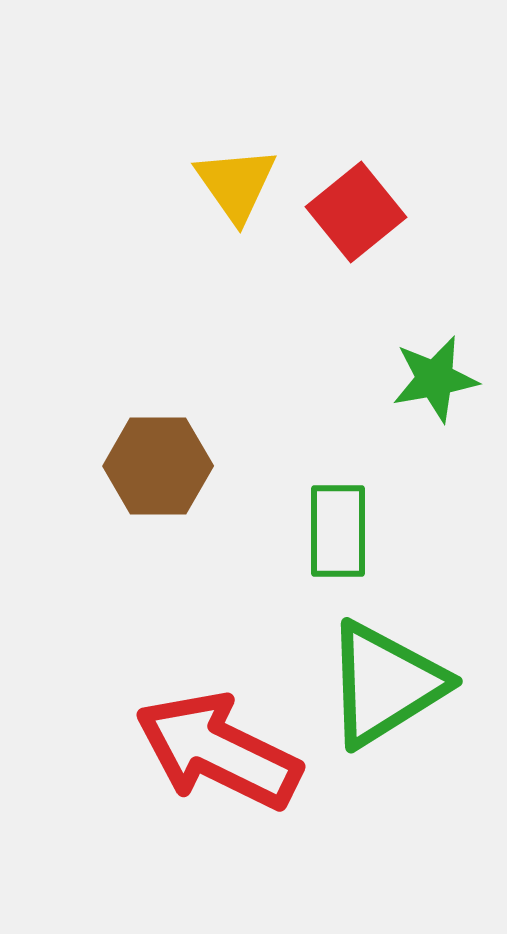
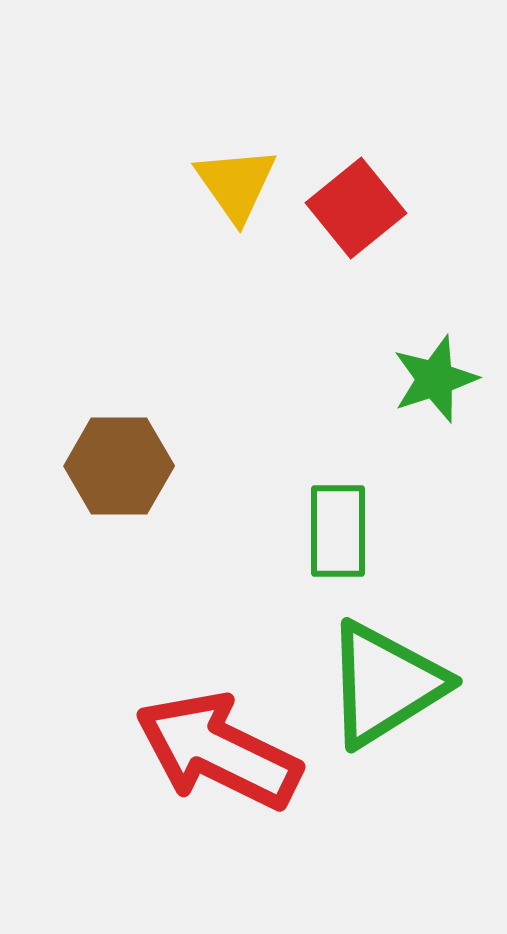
red square: moved 4 px up
green star: rotated 8 degrees counterclockwise
brown hexagon: moved 39 px left
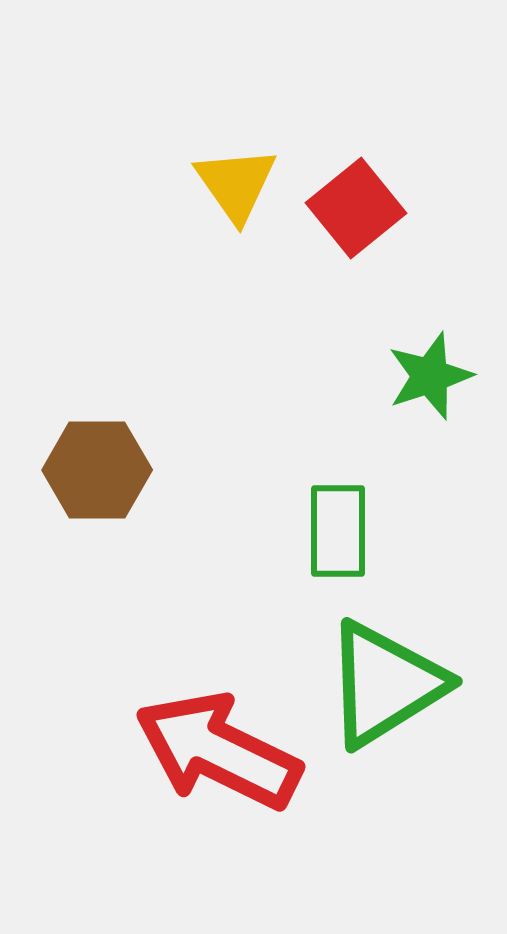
green star: moved 5 px left, 3 px up
brown hexagon: moved 22 px left, 4 px down
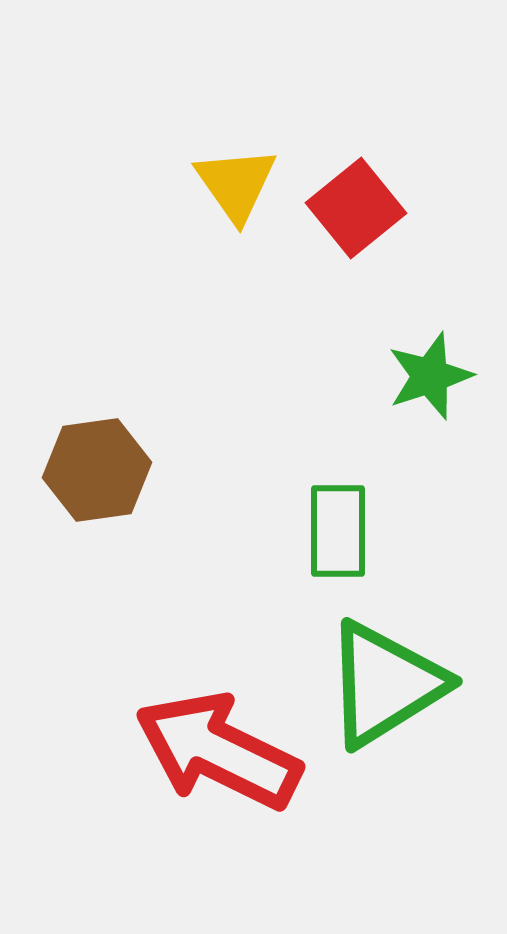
brown hexagon: rotated 8 degrees counterclockwise
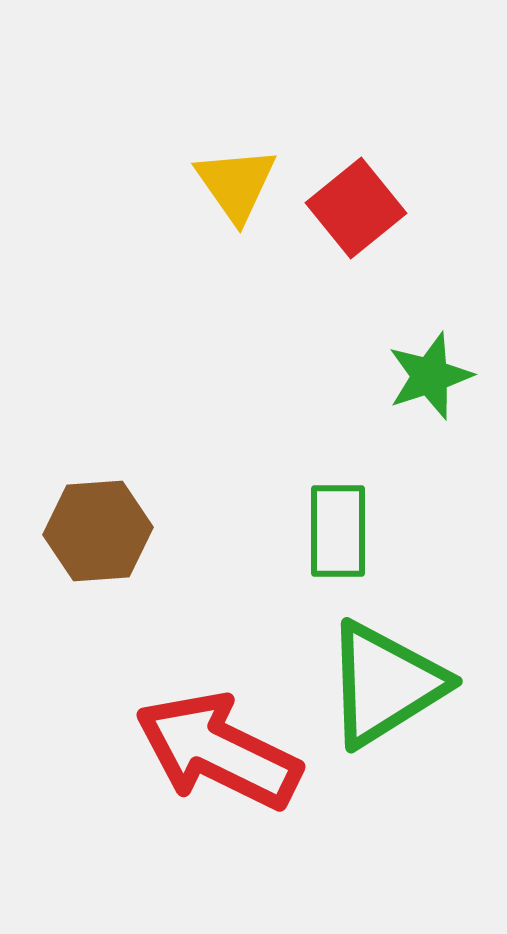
brown hexagon: moved 1 px right, 61 px down; rotated 4 degrees clockwise
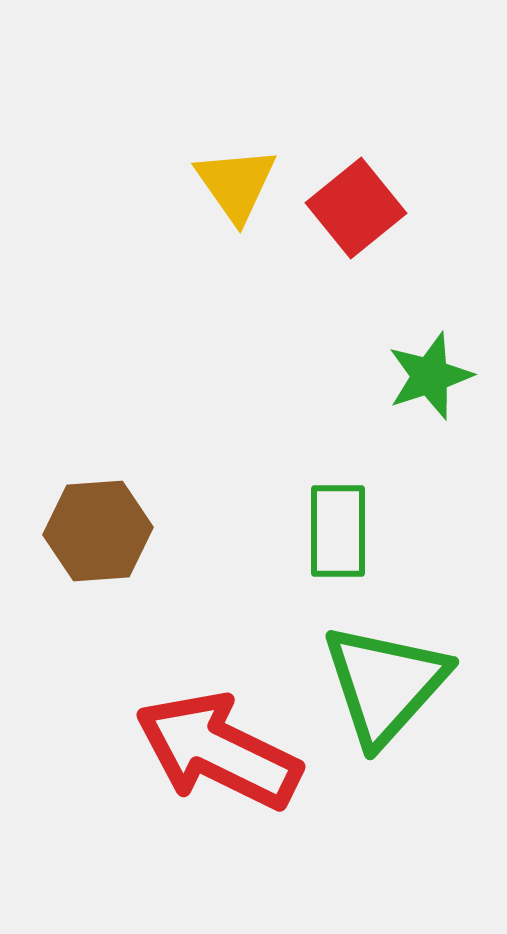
green triangle: rotated 16 degrees counterclockwise
